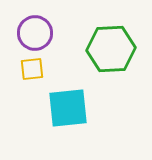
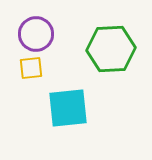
purple circle: moved 1 px right, 1 px down
yellow square: moved 1 px left, 1 px up
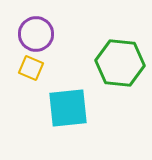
green hexagon: moved 9 px right, 14 px down; rotated 9 degrees clockwise
yellow square: rotated 30 degrees clockwise
